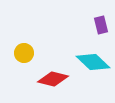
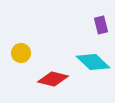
yellow circle: moved 3 px left
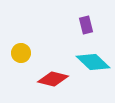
purple rectangle: moved 15 px left
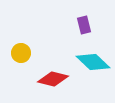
purple rectangle: moved 2 px left
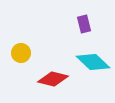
purple rectangle: moved 1 px up
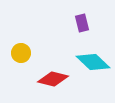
purple rectangle: moved 2 px left, 1 px up
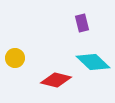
yellow circle: moved 6 px left, 5 px down
red diamond: moved 3 px right, 1 px down
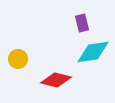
yellow circle: moved 3 px right, 1 px down
cyan diamond: moved 10 px up; rotated 52 degrees counterclockwise
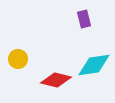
purple rectangle: moved 2 px right, 4 px up
cyan diamond: moved 1 px right, 13 px down
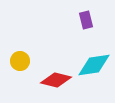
purple rectangle: moved 2 px right, 1 px down
yellow circle: moved 2 px right, 2 px down
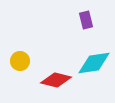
cyan diamond: moved 2 px up
